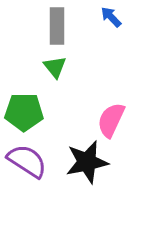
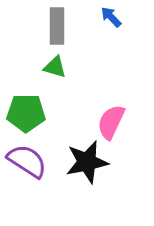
green triangle: rotated 35 degrees counterclockwise
green pentagon: moved 2 px right, 1 px down
pink semicircle: moved 2 px down
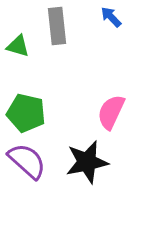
gray rectangle: rotated 6 degrees counterclockwise
green triangle: moved 37 px left, 21 px up
green pentagon: rotated 12 degrees clockwise
pink semicircle: moved 10 px up
purple semicircle: rotated 9 degrees clockwise
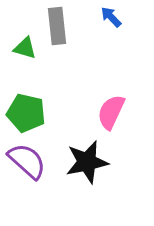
green triangle: moved 7 px right, 2 px down
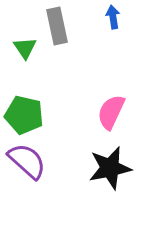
blue arrow: moved 2 px right; rotated 35 degrees clockwise
gray rectangle: rotated 6 degrees counterclockwise
green triangle: rotated 40 degrees clockwise
green pentagon: moved 2 px left, 2 px down
black star: moved 23 px right, 6 px down
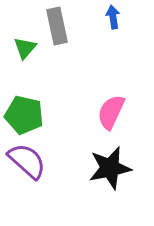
green triangle: rotated 15 degrees clockwise
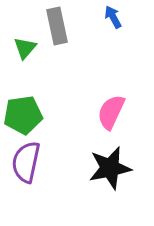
blue arrow: rotated 20 degrees counterclockwise
green pentagon: moved 1 px left; rotated 21 degrees counterclockwise
purple semicircle: moved 1 px left, 1 px down; rotated 120 degrees counterclockwise
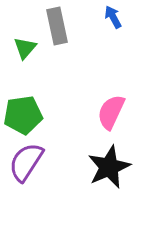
purple semicircle: rotated 21 degrees clockwise
black star: moved 1 px left, 1 px up; rotated 12 degrees counterclockwise
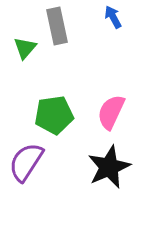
green pentagon: moved 31 px right
